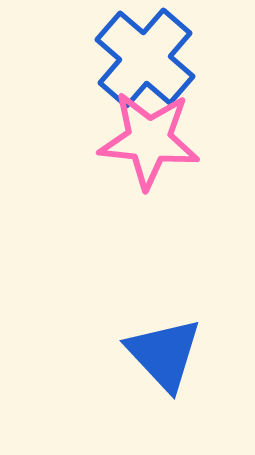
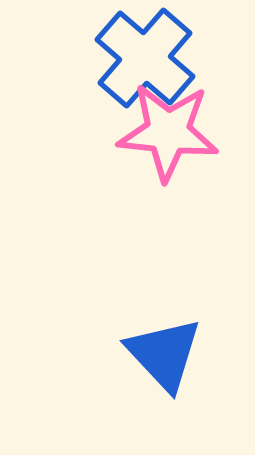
pink star: moved 19 px right, 8 px up
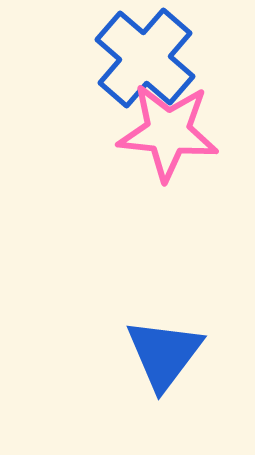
blue triangle: rotated 20 degrees clockwise
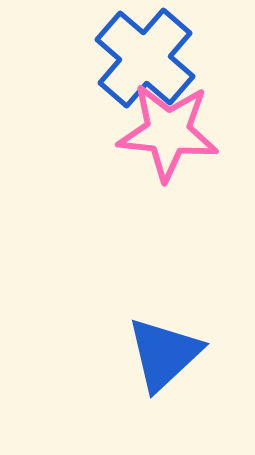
blue triangle: rotated 10 degrees clockwise
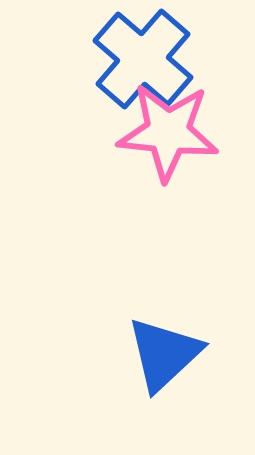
blue cross: moved 2 px left, 1 px down
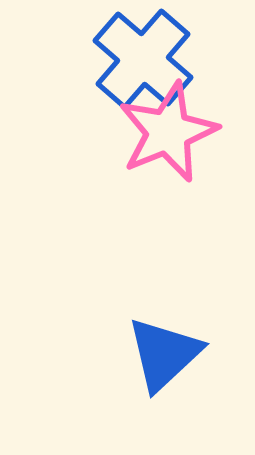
pink star: rotated 28 degrees counterclockwise
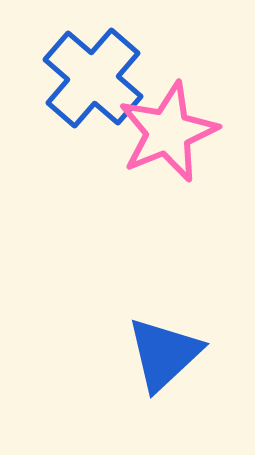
blue cross: moved 50 px left, 19 px down
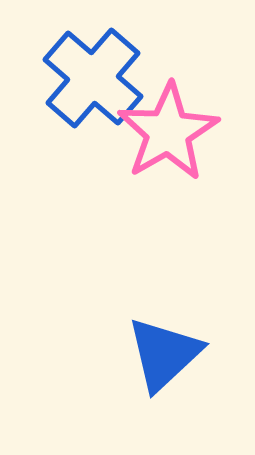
pink star: rotated 8 degrees counterclockwise
